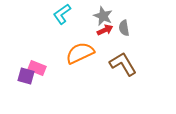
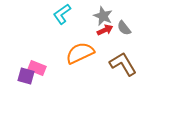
gray semicircle: rotated 28 degrees counterclockwise
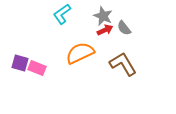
purple square: moved 6 px left, 13 px up
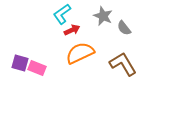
red arrow: moved 33 px left
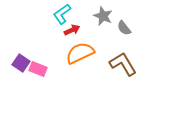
purple square: moved 1 px right; rotated 18 degrees clockwise
pink rectangle: moved 1 px right, 1 px down
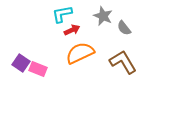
cyan L-shape: rotated 25 degrees clockwise
brown L-shape: moved 2 px up
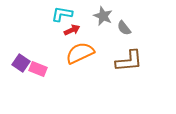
cyan L-shape: rotated 20 degrees clockwise
brown L-shape: moved 6 px right, 1 px up; rotated 116 degrees clockwise
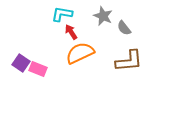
red arrow: moved 1 px left, 2 px down; rotated 98 degrees counterclockwise
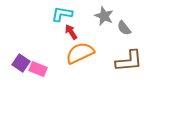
gray star: moved 1 px right
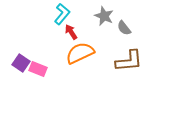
cyan L-shape: rotated 120 degrees clockwise
